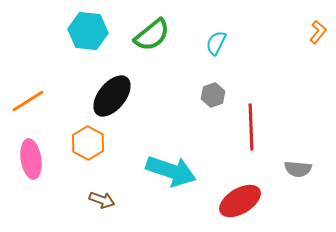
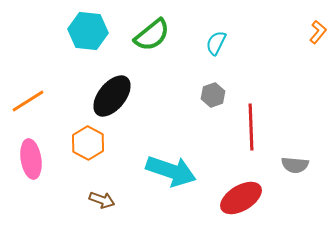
gray semicircle: moved 3 px left, 4 px up
red ellipse: moved 1 px right, 3 px up
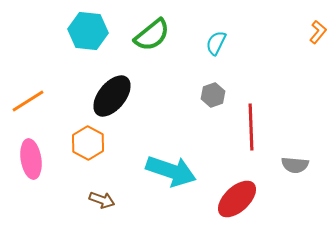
red ellipse: moved 4 px left, 1 px down; rotated 12 degrees counterclockwise
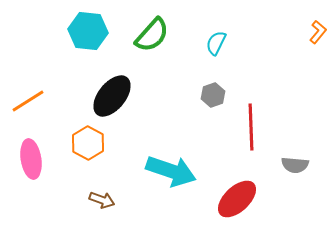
green semicircle: rotated 9 degrees counterclockwise
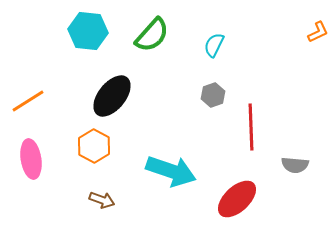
orange L-shape: rotated 25 degrees clockwise
cyan semicircle: moved 2 px left, 2 px down
orange hexagon: moved 6 px right, 3 px down
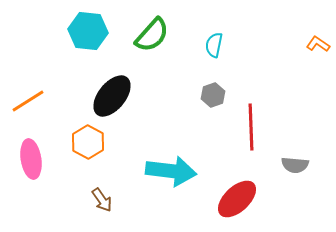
orange L-shape: moved 12 px down; rotated 120 degrees counterclockwise
cyan semicircle: rotated 15 degrees counterclockwise
orange hexagon: moved 6 px left, 4 px up
cyan arrow: rotated 12 degrees counterclockwise
brown arrow: rotated 35 degrees clockwise
